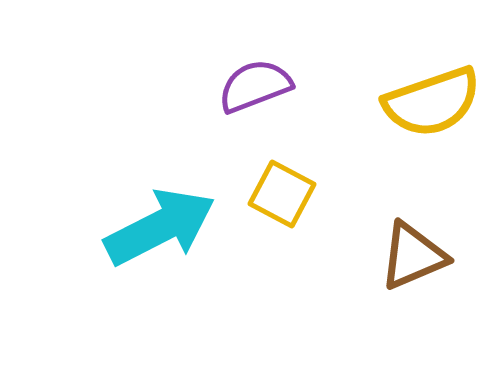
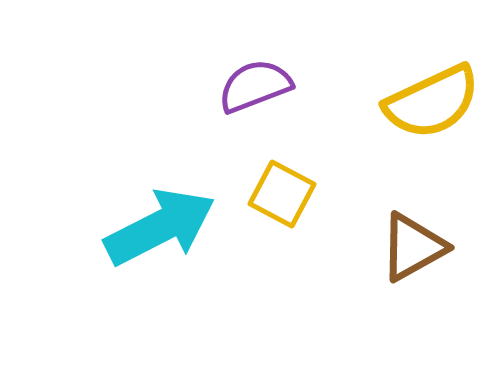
yellow semicircle: rotated 6 degrees counterclockwise
brown triangle: moved 9 px up; rotated 6 degrees counterclockwise
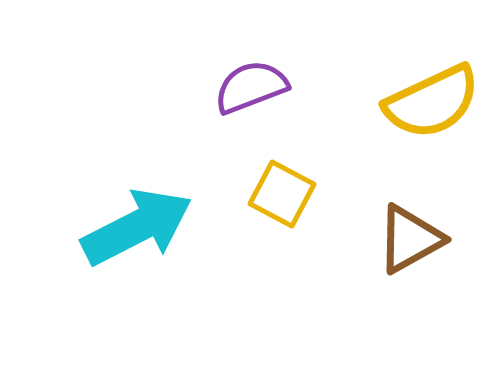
purple semicircle: moved 4 px left, 1 px down
cyan arrow: moved 23 px left
brown triangle: moved 3 px left, 8 px up
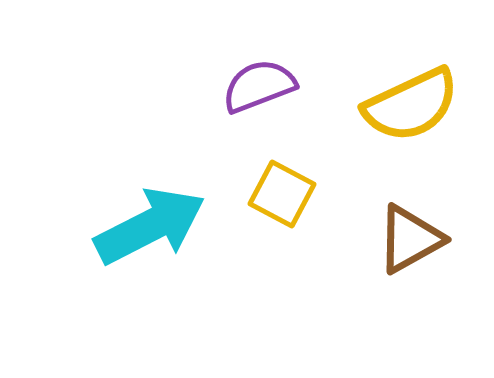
purple semicircle: moved 8 px right, 1 px up
yellow semicircle: moved 21 px left, 3 px down
cyan arrow: moved 13 px right, 1 px up
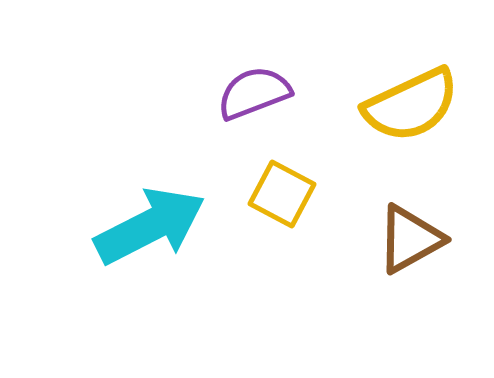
purple semicircle: moved 5 px left, 7 px down
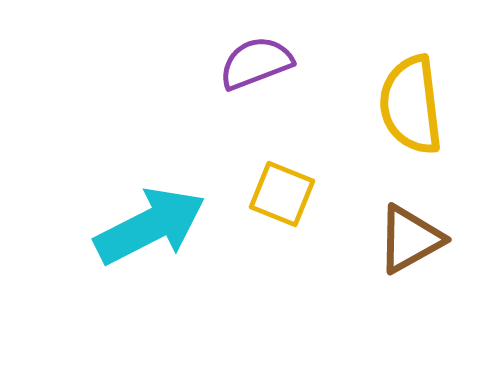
purple semicircle: moved 2 px right, 30 px up
yellow semicircle: rotated 108 degrees clockwise
yellow square: rotated 6 degrees counterclockwise
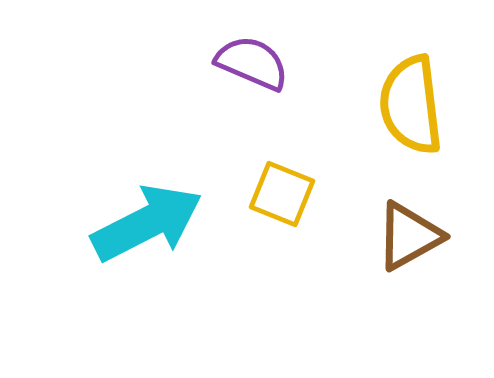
purple semicircle: moved 4 px left; rotated 44 degrees clockwise
cyan arrow: moved 3 px left, 3 px up
brown triangle: moved 1 px left, 3 px up
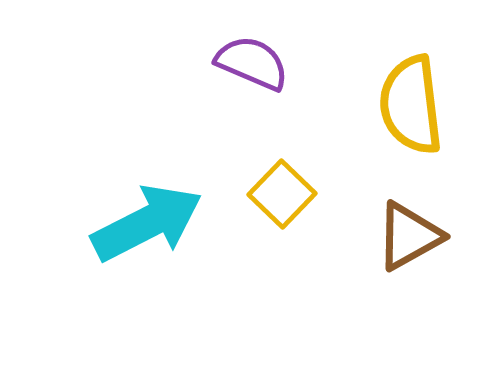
yellow square: rotated 22 degrees clockwise
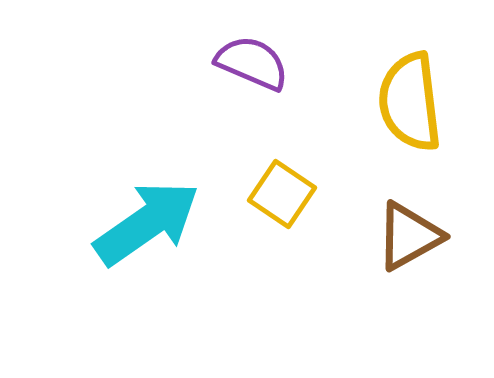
yellow semicircle: moved 1 px left, 3 px up
yellow square: rotated 10 degrees counterclockwise
cyan arrow: rotated 8 degrees counterclockwise
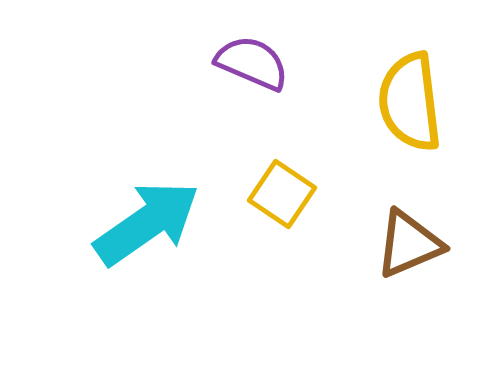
brown triangle: moved 8 px down; rotated 6 degrees clockwise
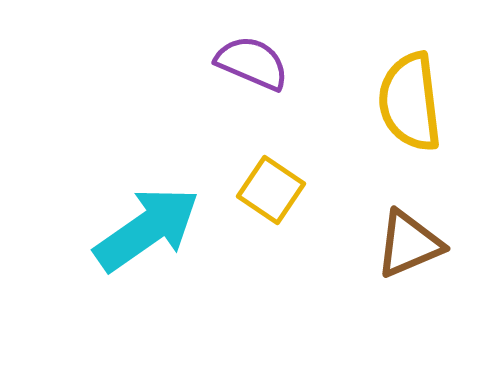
yellow square: moved 11 px left, 4 px up
cyan arrow: moved 6 px down
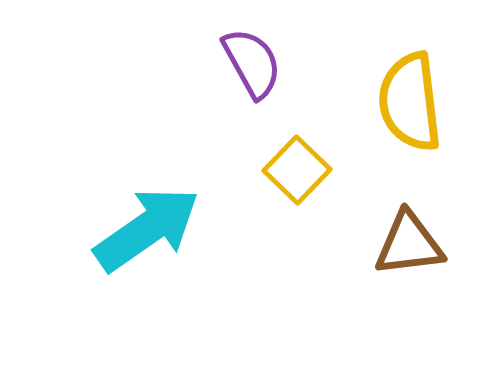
purple semicircle: rotated 38 degrees clockwise
yellow square: moved 26 px right, 20 px up; rotated 10 degrees clockwise
brown triangle: rotated 16 degrees clockwise
